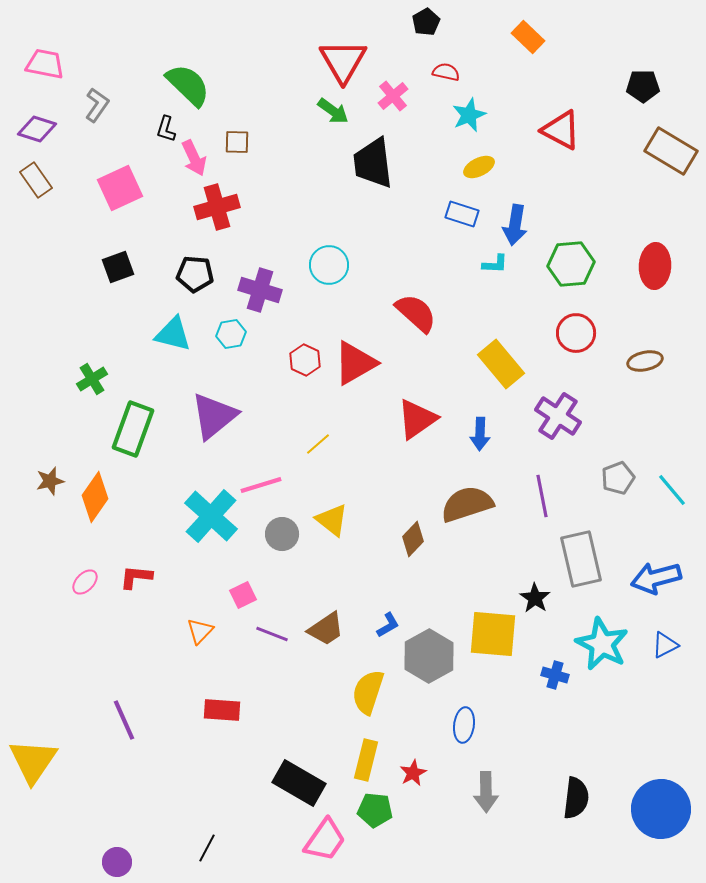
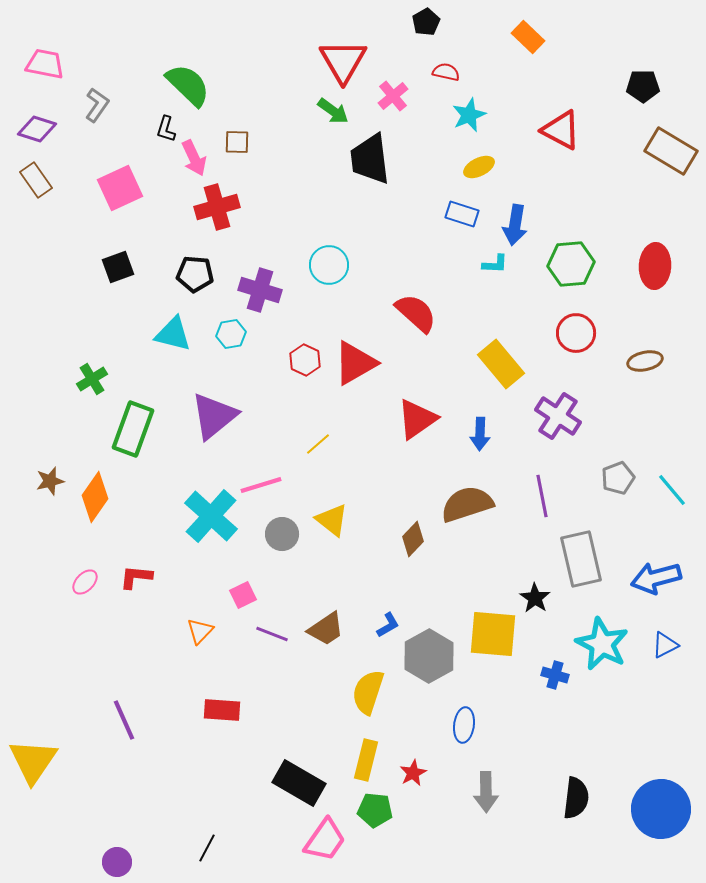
black trapezoid at (373, 163): moved 3 px left, 4 px up
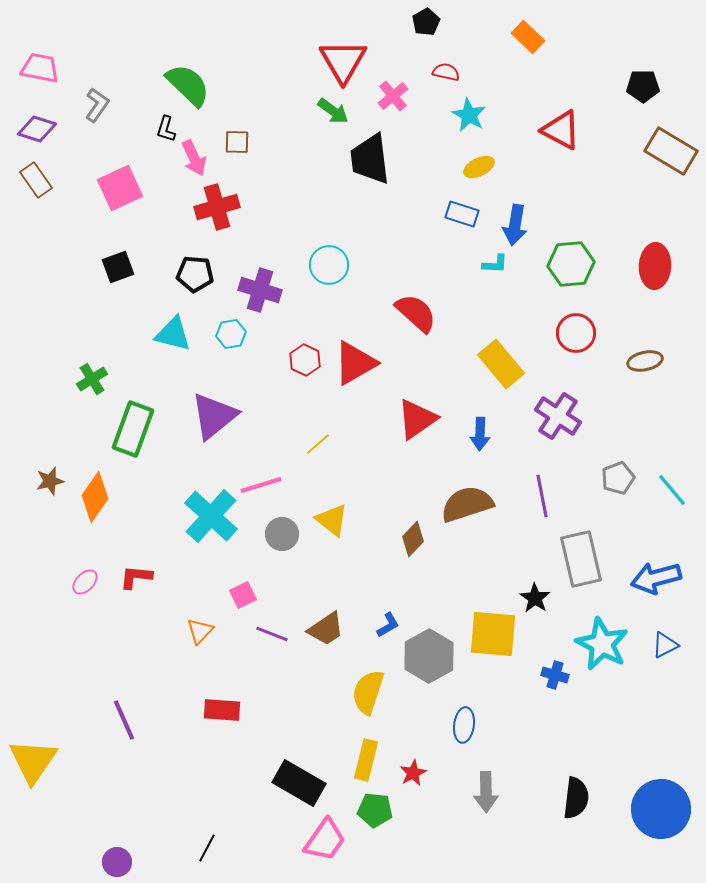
pink trapezoid at (45, 64): moved 5 px left, 4 px down
cyan star at (469, 115): rotated 20 degrees counterclockwise
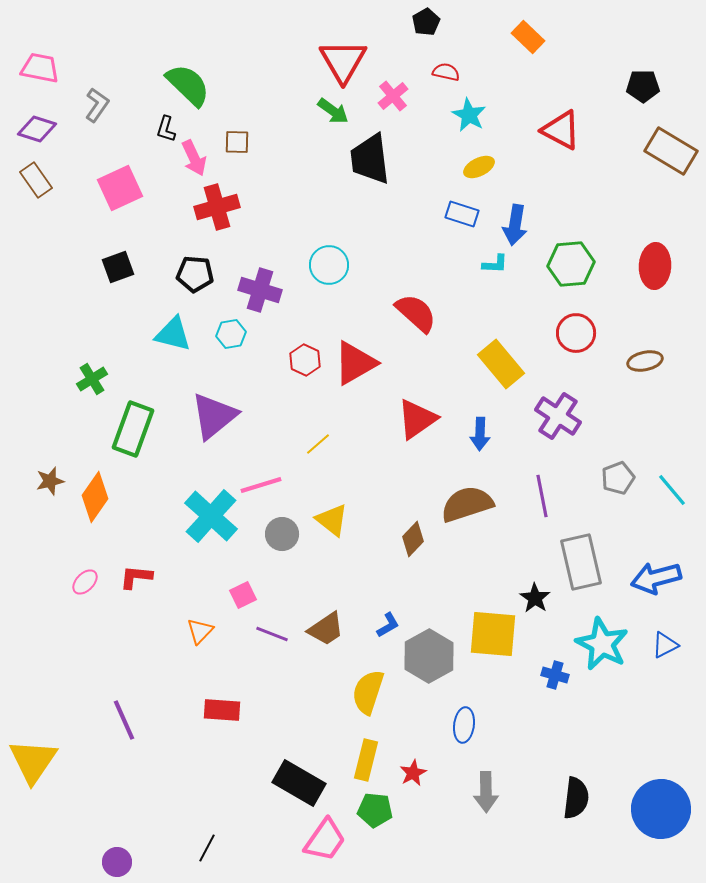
gray rectangle at (581, 559): moved 3 px down
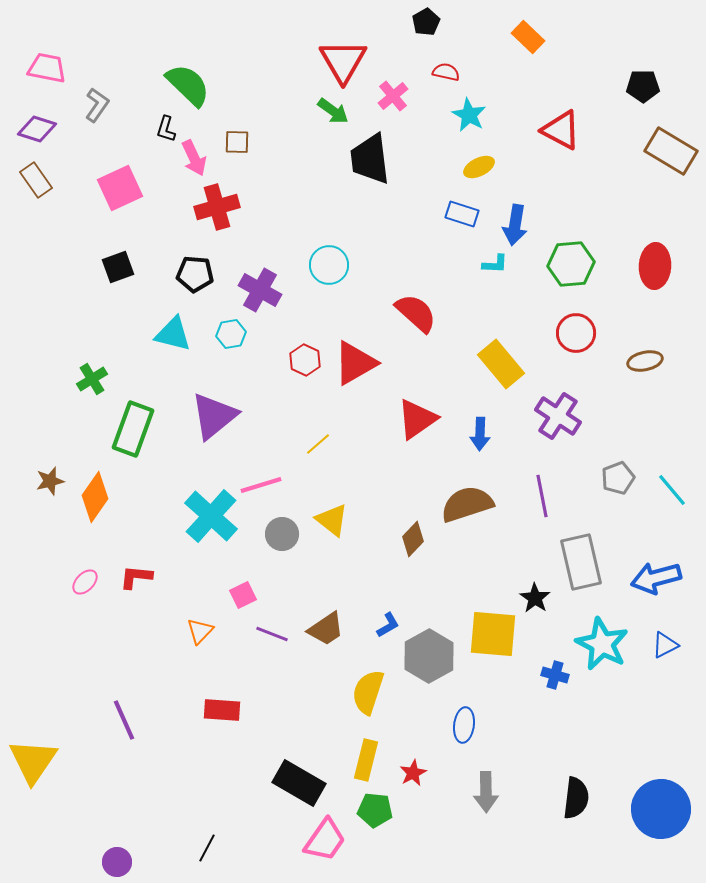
pink trapezoid at (40, 68): moved 7 px right
purple cross at (260, 290): rotated 12 degrees clockwise
